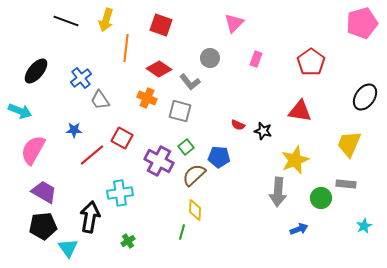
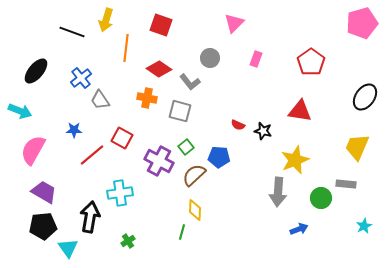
black line at (66, 21): moved 6 px right, 11 px down
orange cross at (147, 98): rotated 12 degrees counterclockwise
yellow trapezoid at (349, 144): moved 8 px right, 3 px down
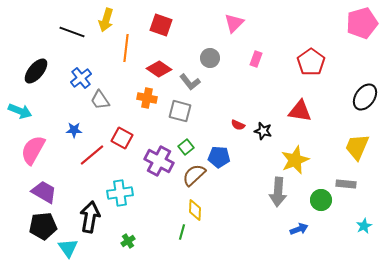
green circle at (321, 198): moved 2 px down
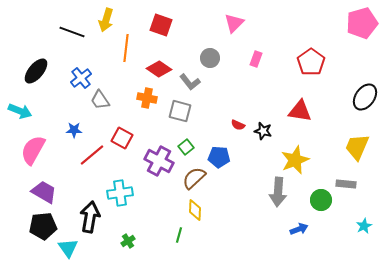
brown semicircle at (194, 175): moved 3 px down
green line at (182, 232): moved 3 px left, 3 px down
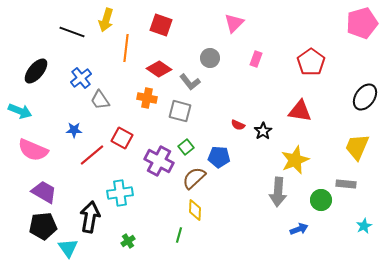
black star at (263, 131): rotated 24 degrees clockwise
pink semicircle at (33, 150): rotated 96 degrees counterclockwise
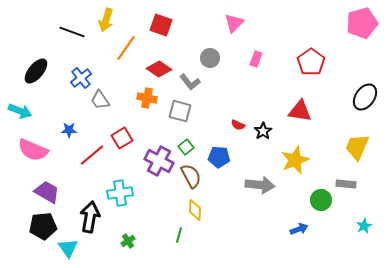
orange line at (126, 48): rotated 28 degrees clockwise
blue star at (74, 130): moved 5 px left
red square at (122, 138): rotated 30 degrees clockwise
brown semicircle at (194, 178): moved 3 px left, 2 px up; rotated 105 degrees clockwise
purple trapezoid at (44, 192): moved 3 px right
gray arrow at (278, 192): moved 18 px left, 7 px up; rotated 88 degrees counterclockwise
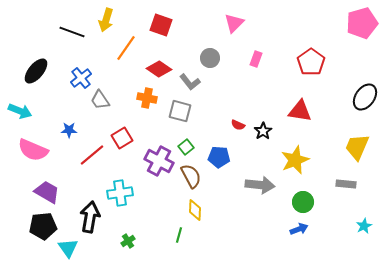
green circle at (321, 200): moved 18 px left, 2 px down
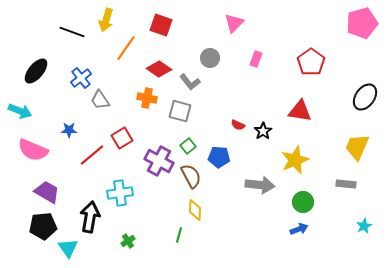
green square at (186, 147): moved 2 px right, 1 px up
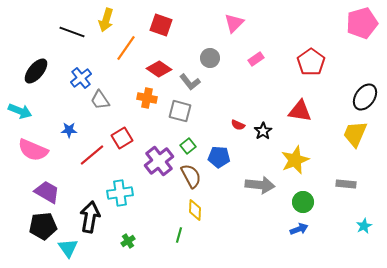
pink rectangle at (256, 59): rotated 35 degrees clockwise
yellow trapezoid at (357, 147): moved 2 px left, 13 px up
purple cross at (159, 161): rotated 24 degrees clockwise
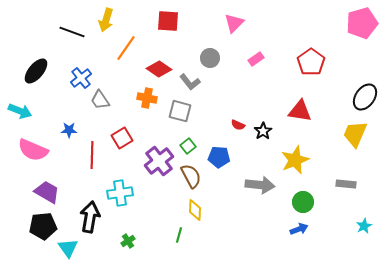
red square at (161, 25): moved 7 px right, 4 px up; rotated 15 degrees counterclockwise
red line at (92, 155): rotated 48 degrees counterclockwise
